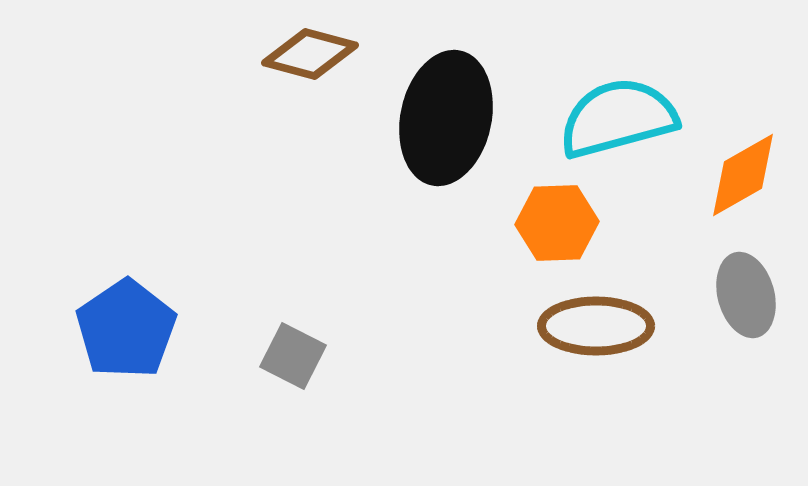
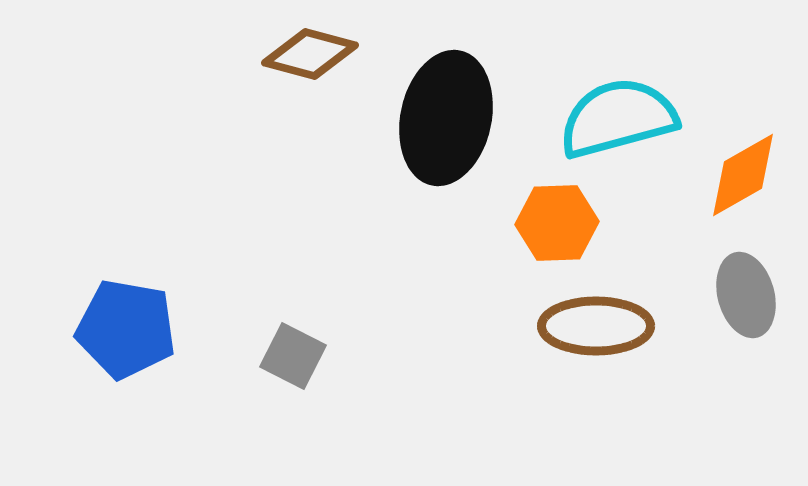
blue pentagon: rotated 28 degrees counterclockwise
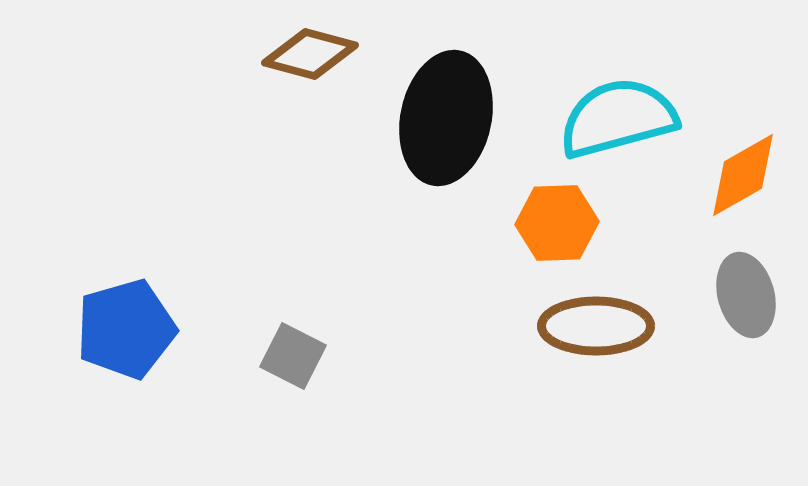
blue pentagon: rotated 26 degrees counterclockwise
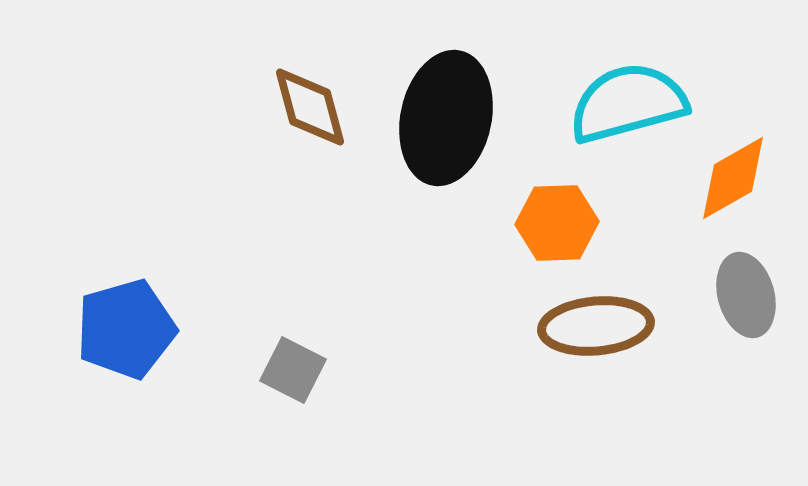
brown diamond: moved 53 px down; rotated 60 degrees clockwise
cyan semicircle: moved 10 px right, 15 px up
orange diamond: moved 10 px left, 3 px down
brown ellipse: rotated 5 degrees counterclockwise
gray square: moved 14 px down
